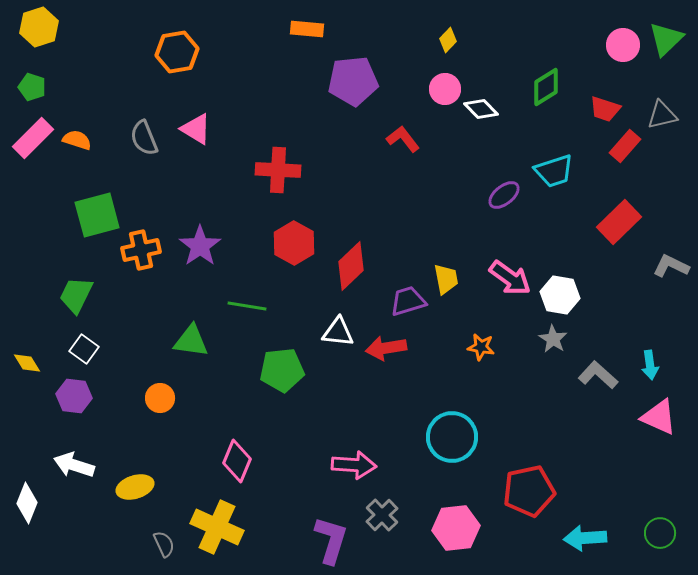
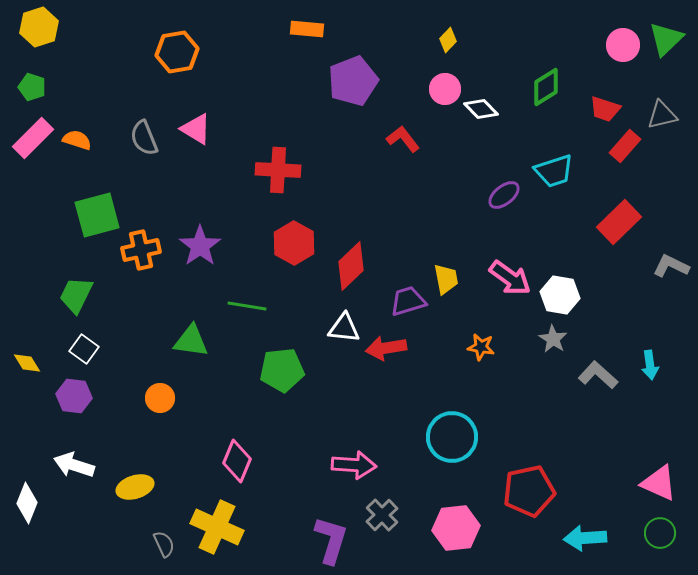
purple pentagon at (353, 81): rotated 15 degrees counterclockwise
white triangle at (338, 332): moved 6 px right, 4 px up
pink triangle at (659, 417): moved 66 px down
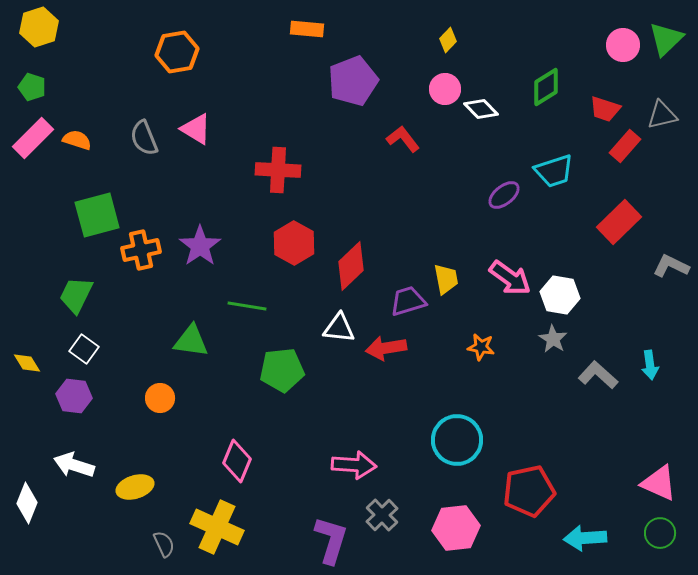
white triangle at (344, 328): moved 5 px left
cyan circle at (452, 437): moved 5 px right, 3 px down
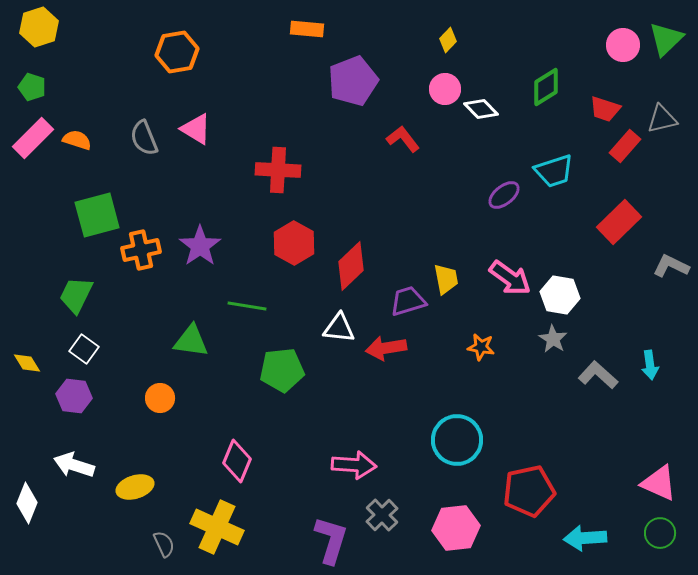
gray triangle at (662, 115): moved 4 px down
